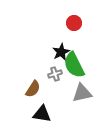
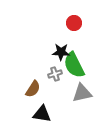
black star: rotated 30 degrees clockwise
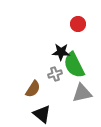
red circle: moved 4 px right, 1 px down
black triangle: rotated 30 degrees clockwise
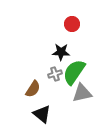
red circle: moved 6 px left
green semicircle: moved 7 px down; rotated 60 degrees clockwise
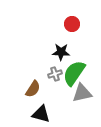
green semicircle: moved 1 px down
black triangle: moved 1 px left; rotated 24 degrees counterclockwise
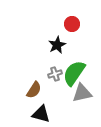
black star: moved 4 px left, 7 px up; rotated 30 degrees counterclockwise
brown semicircle: moved 1 px right, 1 px down
